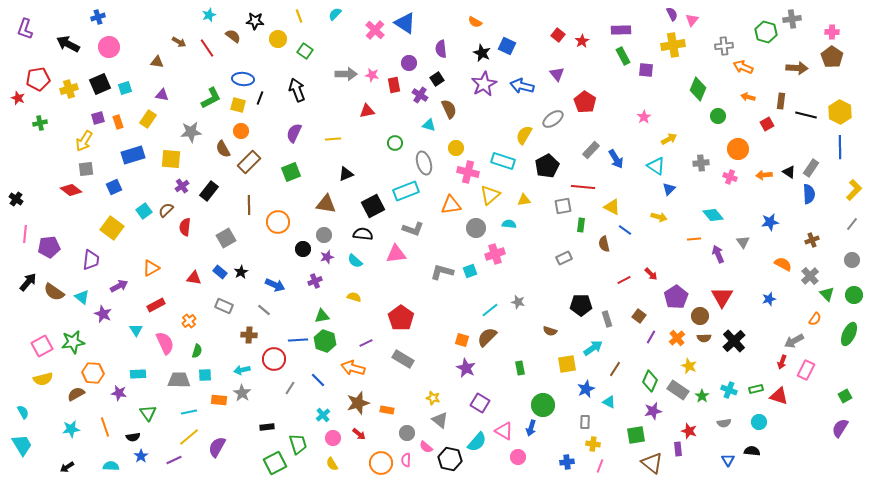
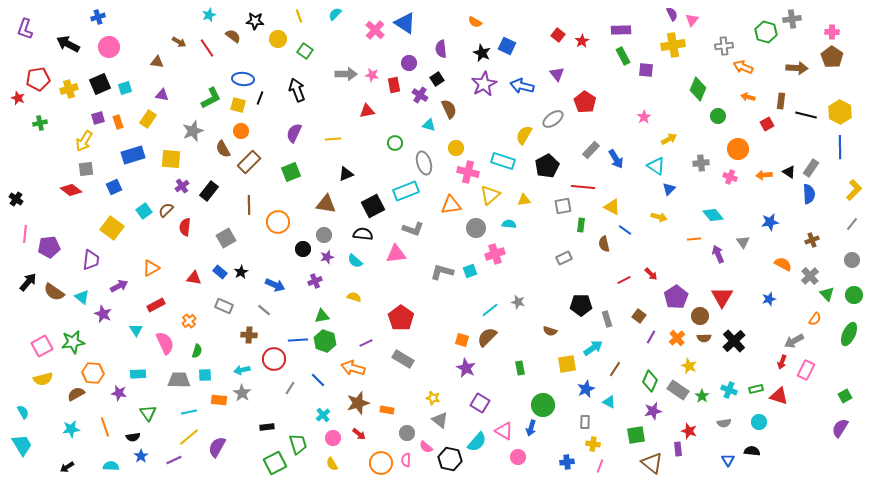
gray star at (191, 132): moved 2 px right, 1 px up; rotated 15 degrees counterclockwise
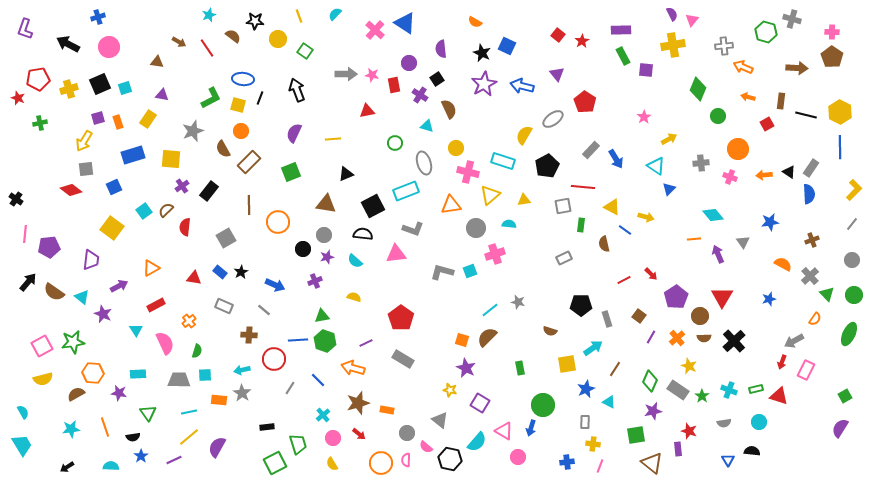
gray cross at (792, 19): rotated 24 degrees clockwise
cyan triangle at (429, 125): moved 2 px left, 1 px down
yellow arrow at (659, 217): moved 13 px left
yellow star at (433, 398): moved 17 px right, 8 px up
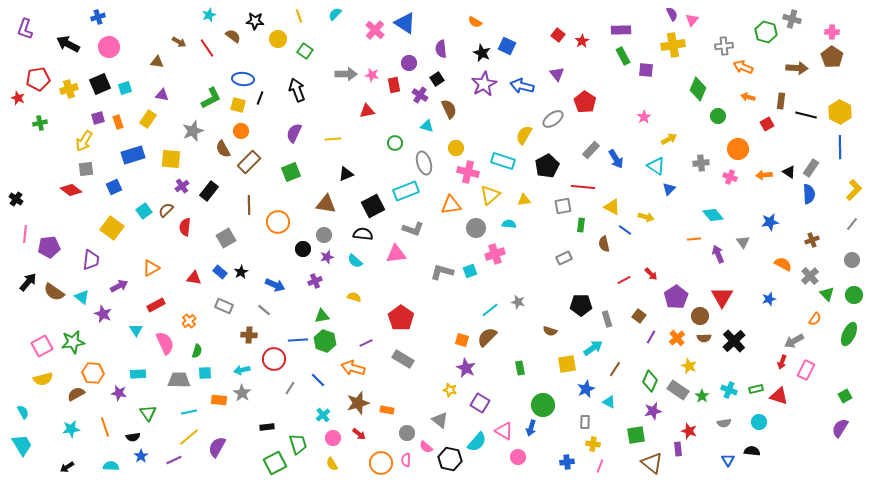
cyan square at (205, 375): moved 2 px up
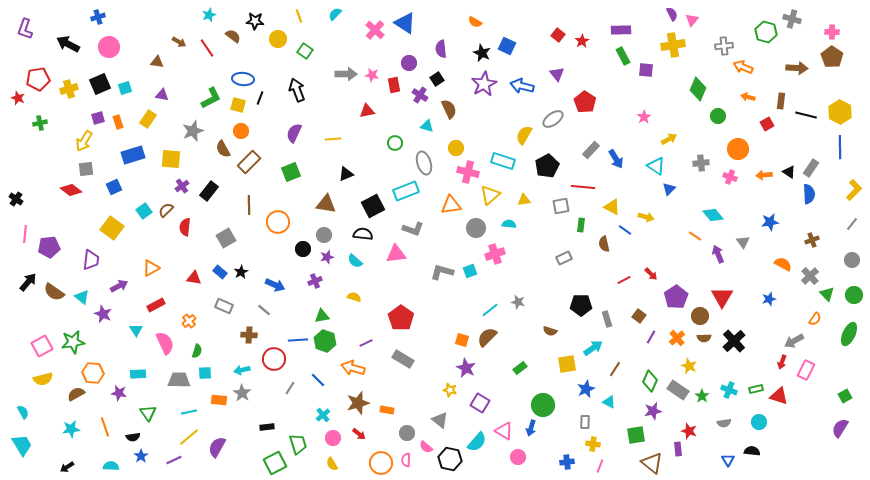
gray square at (563, 206): moved 2 px left
orange line at (694, 239): moved 1 px right, 3 px up; rotated 40 degrees clockwise
green rectangle at (520, 368): rotated 64 degrees clockwise
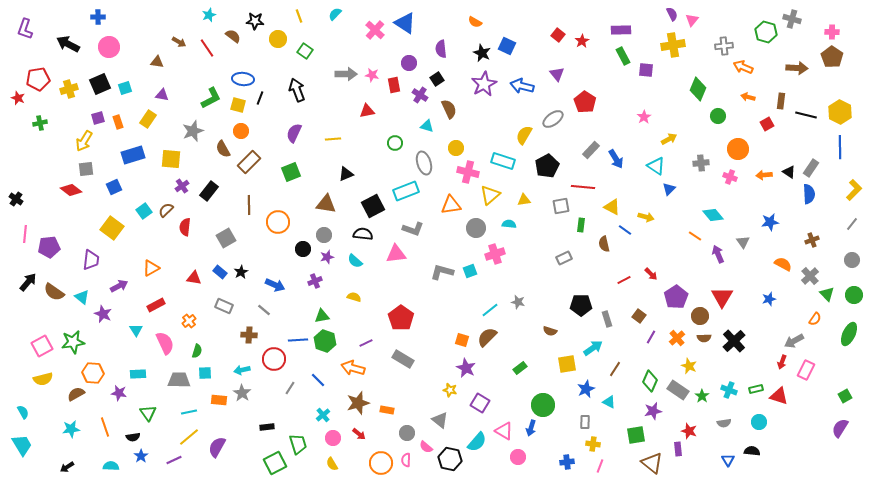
blue cross at (98, 17): rotated 16 degrees clockwise
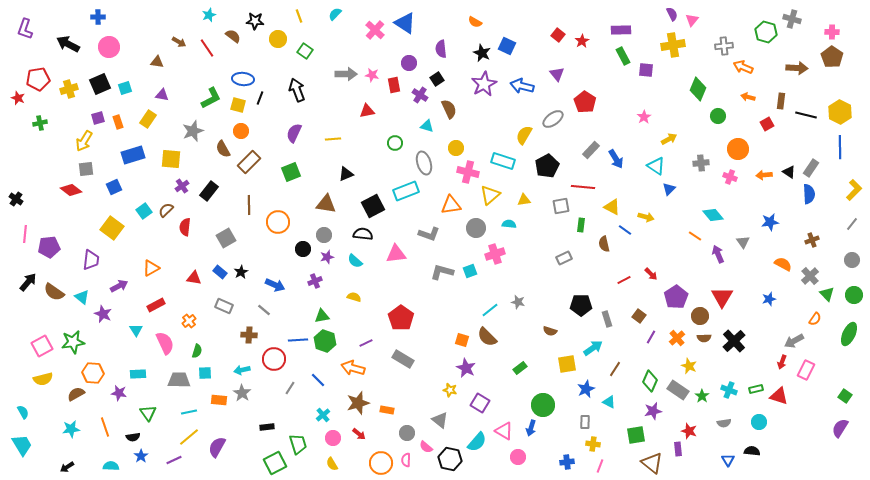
gray L-shape at (413, 229): moved 16 px right, 5 px down
brown semicircle at (487, 337): rotated 90 degrees counterclockwise
green square at (845, 396): rotated 24 degrees counterclockwise
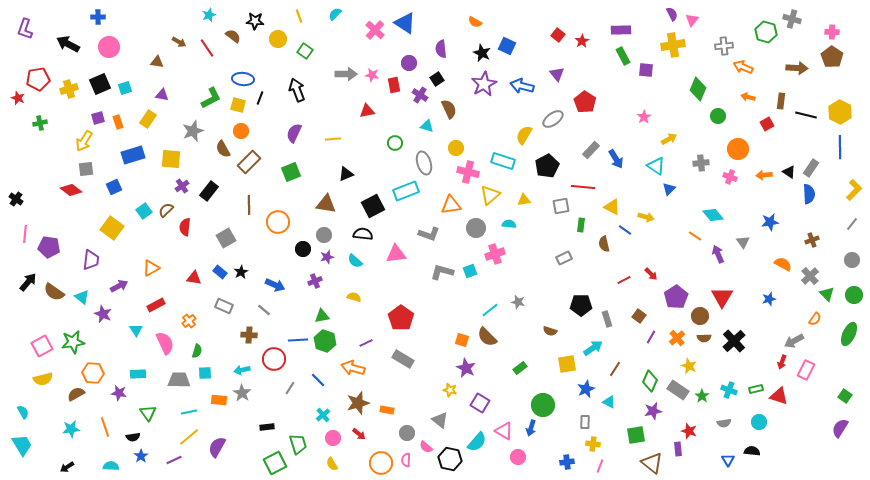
purple pentagon at (49, 247): rotated 15 degrees clockwise
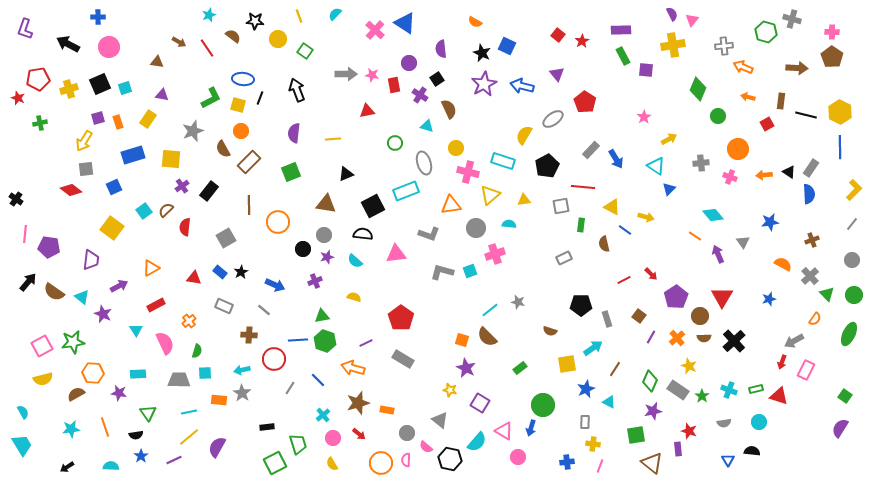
purple semicircle at (294, 133): rotated 18 degrees counterclockwise
black semicircle at (133, 437): moved 3 px right, 2 px up
